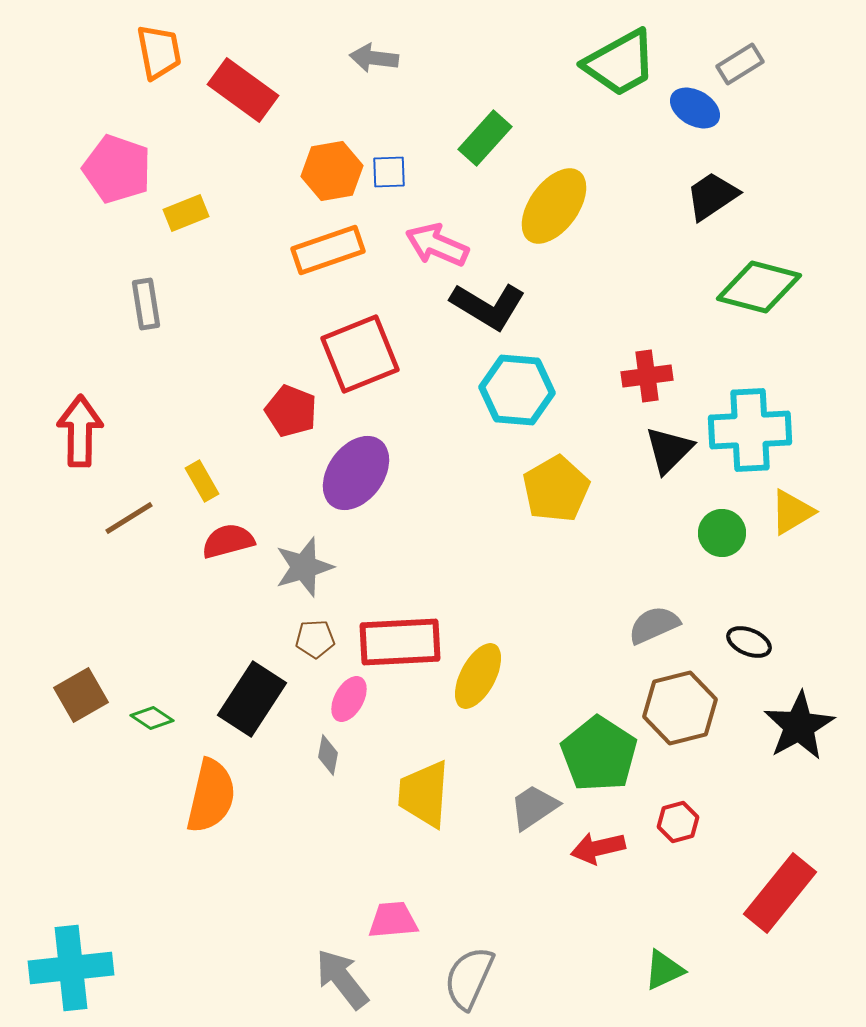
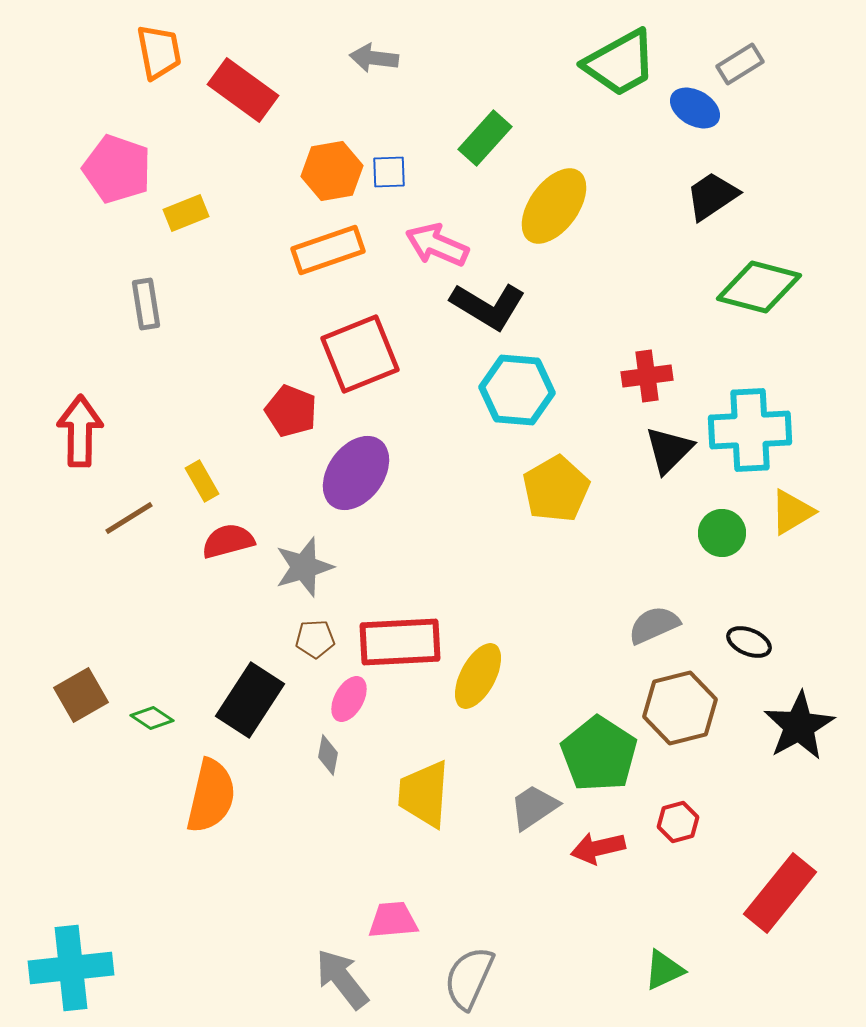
black rectangle at (252, 699): moved 2 px left, 1 px down
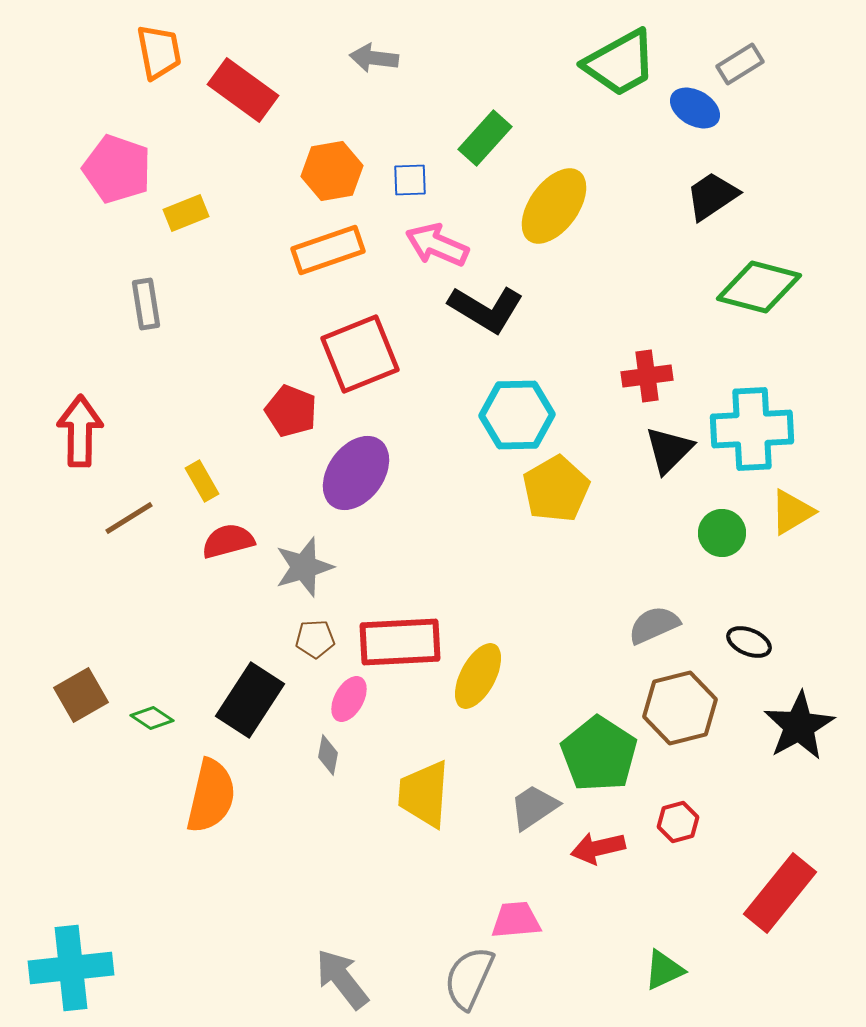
blue square at (389, 172): moved 21 px right, 8 px down
black L-shape at (488, 306): moved 2 px left, 3 px down
cyan hexagon at (517, 390): moved 25 px down; rotated 6 degrees counterclockwise
cyan cross at (750, 430): moved 2 px right, 1 px up
pink trapezoid at (393, 920): moved 123 px right
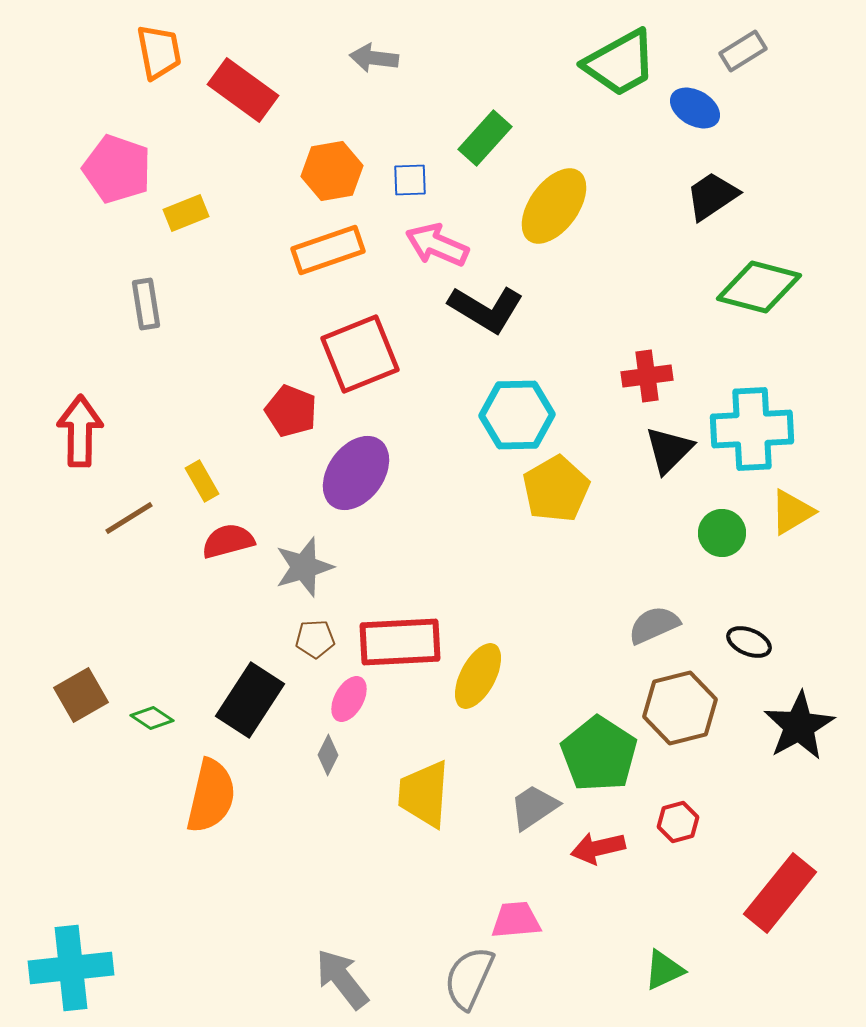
gray rectangle at (740, 64): moved 3 px right, 13 px up
gray diamond at (328, 755): rotated 15 degrees clockwise
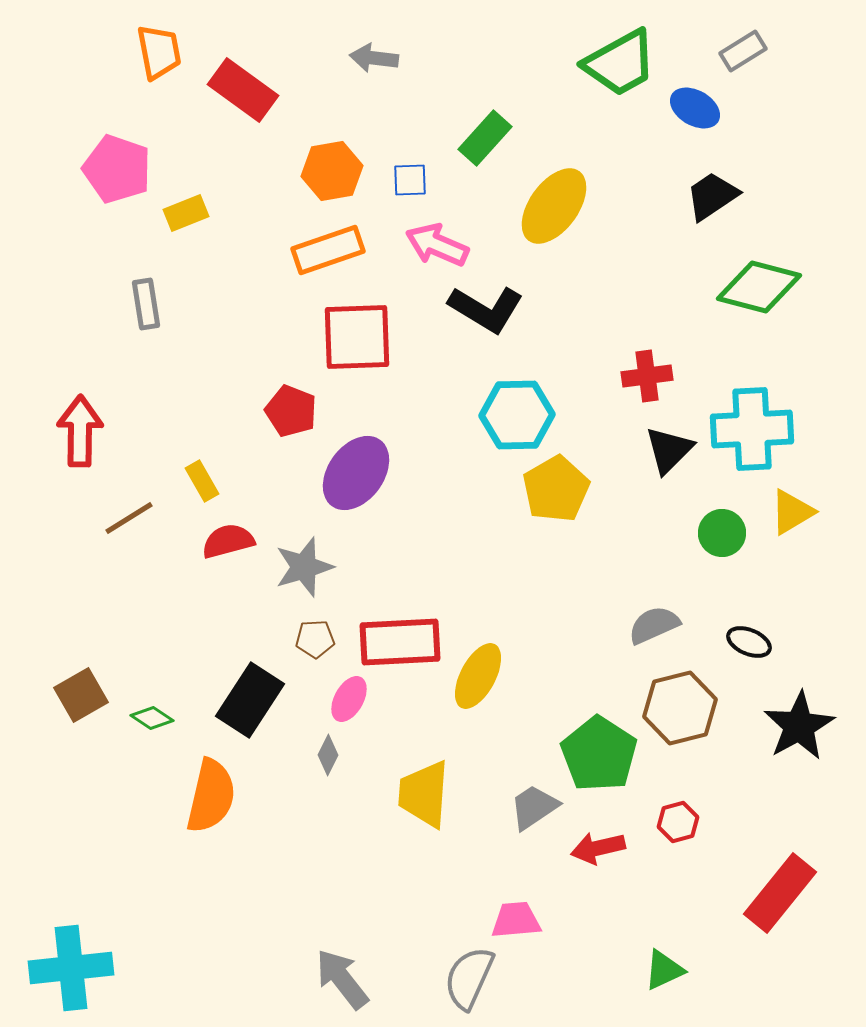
red square at (360, 354): moved 3 px left, 17 px up; rotated 20 degrees clockwise
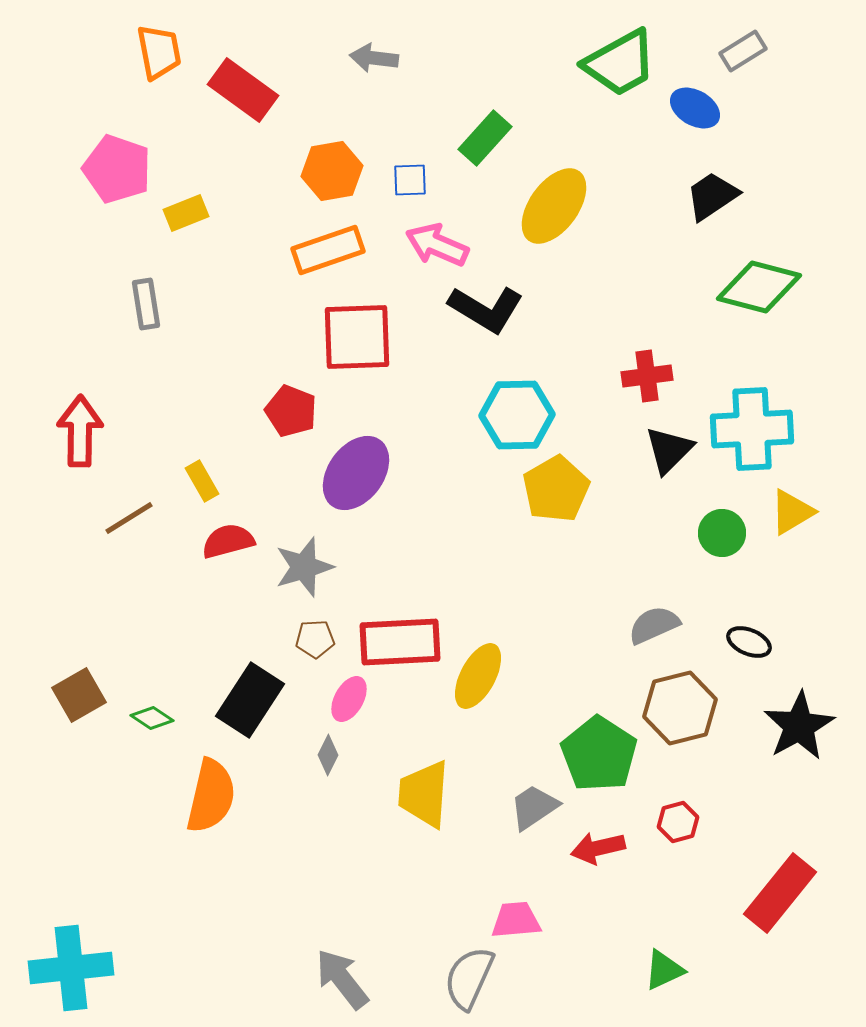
brown square at (81, 695): moved 2 px left
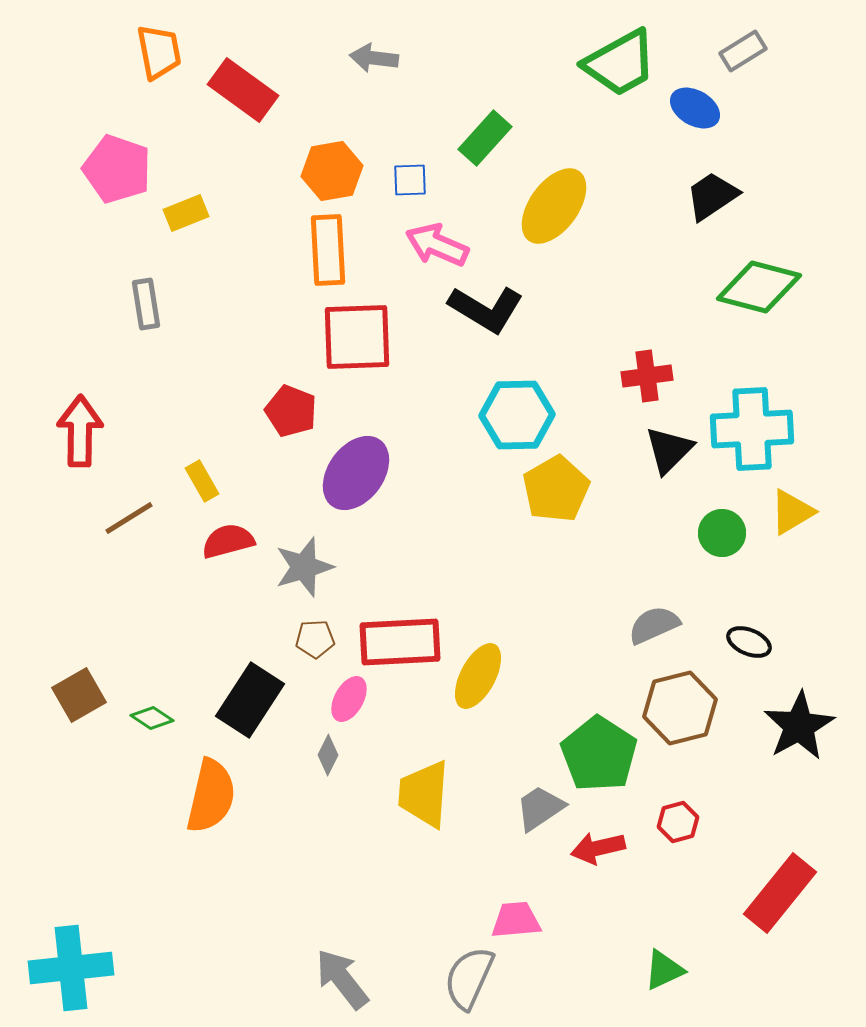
orange rectangle at (328, 250): rotated 74 degrees counterclockwise
gray trapezoid at (534, 807): moved 6 px right, 1 px down
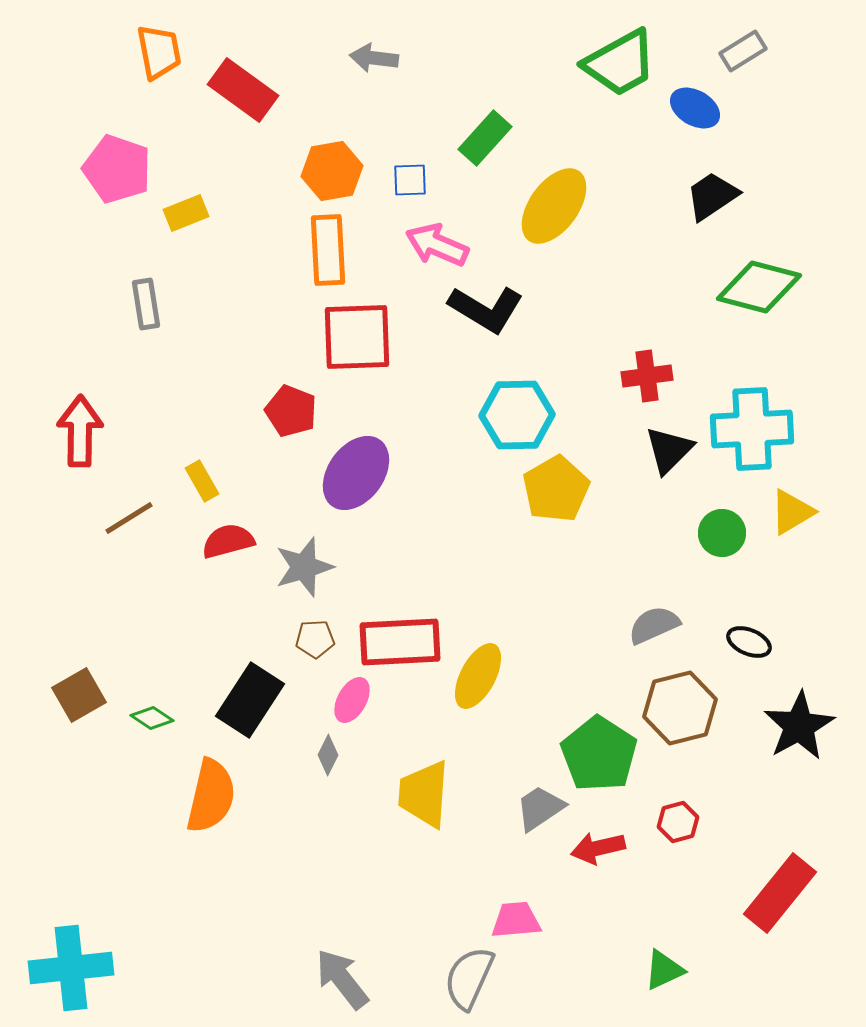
pink ellipse at (349, 699): moved 3 px right, 1 px down
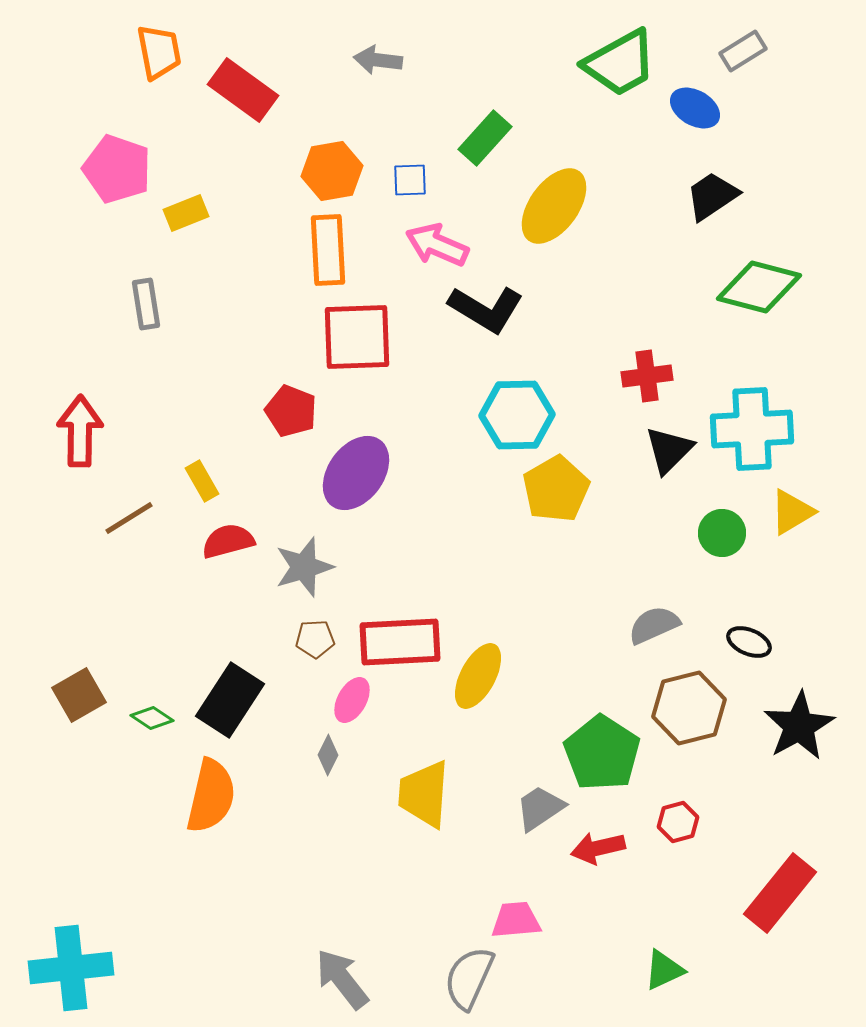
gray arrow at (374, 58): moved 4 px right, 2 px down
black rectangle at (250, 700): moved 20 px left
brown hexagon at (680, 708): moved 9 px right
green pentagon at (599, 754): moved 3 px right, 1 px up
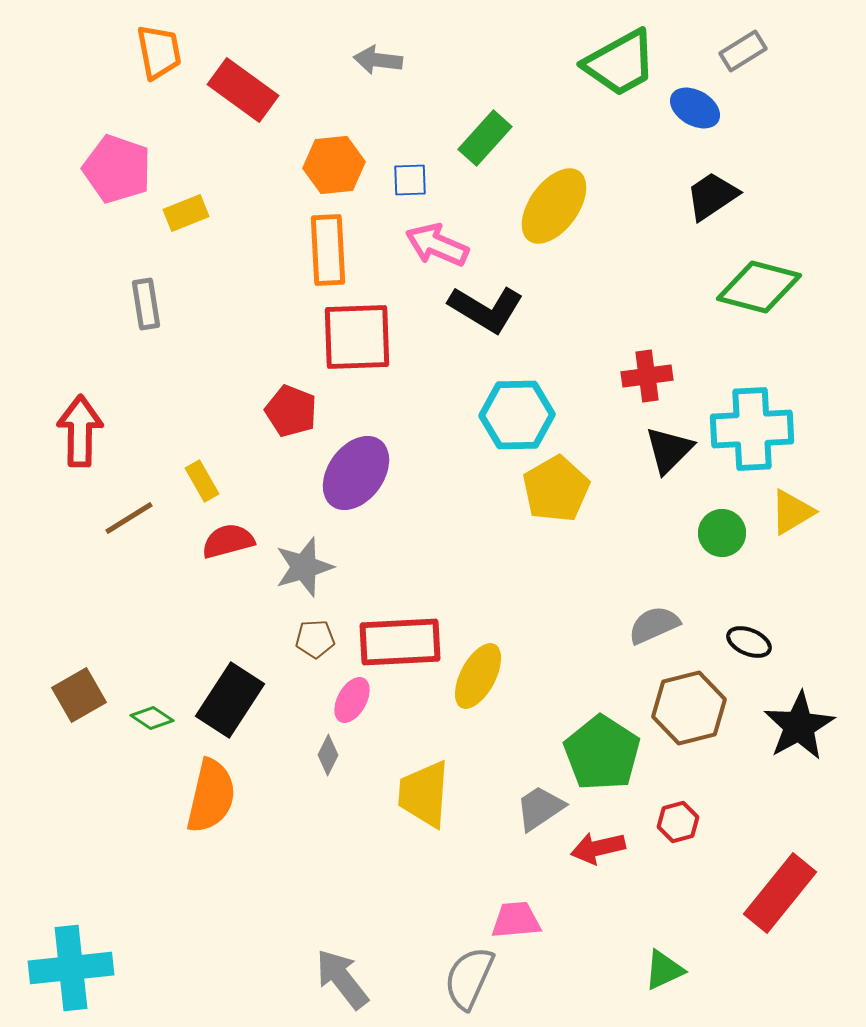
orange hexagon at (332, 171): moved 2 px right, 6 px up; rotated 4 degrees clockwise
